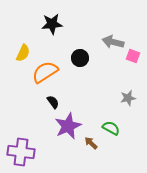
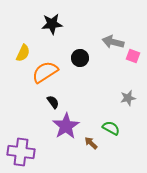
purple star: moved 2 px left; rotated 8 degrees counterclockwise
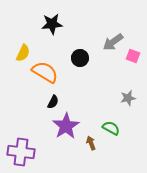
gray arrow: rotated 50 degrees counterclockwise
orange semicircle: rotated 64 degrees clockwise
black semicircle: rotated 64 degrees clockwise
brown arrow: rotated 24 degrees clockwise
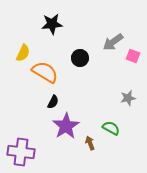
brown arrow: moved 1 px left
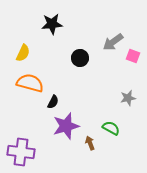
orange semicircle: moved 15 px left, 11 px down; rotated 16 degrees counterclockwise
purple star: rotated 16 degrees clockwise
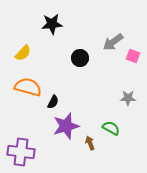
yellow semicircle: rotated 18 degrees clockwise
orange semicircle: moved 2 px left, 4 px down
gray star: rotated 14 degrees clockwise
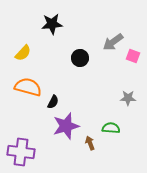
green semicircle: rotated 24 degrees counterclockwise
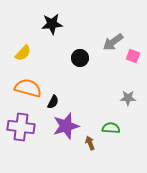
orange semicircle: moved 1 px down
purple cross: moved 25 px up
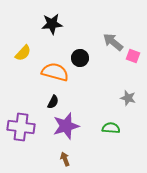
gray arrow: rotated 75 degrees clockwise
orange semicircle: moved 27 px right, 16 px up
gray star: rotated 14 degrees clockwise
brown arrow: moved 25 px left, 16 px down
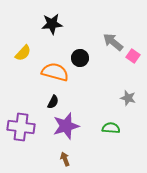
pink square: rotated 16 degrees clockwise
